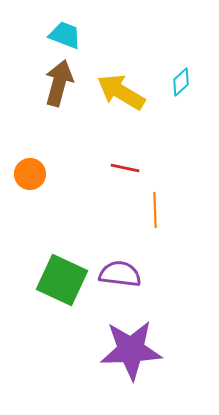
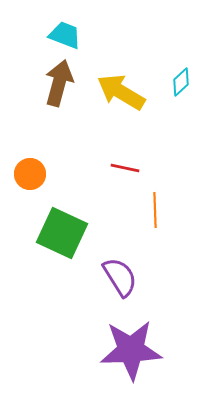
purple semicircle: moved 3 px down; rotated 51 degrees clockwise
green square: moved 47 px up
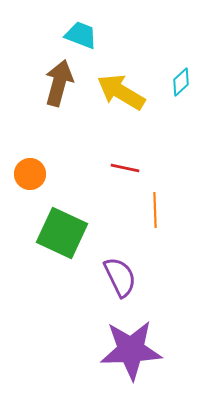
cyan trapezoid: moved 16 px right
purple semicircle: rotated 6 degrees clockwise
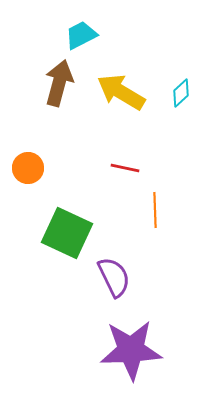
cyan trapezoid: rotated 48 degrees counterclockwise
cyan diamond: moved 11 px down
orange circle: moved 2 px left, 6 px up
green square: moved 5 px right
purple semicircle: moved 6 px left
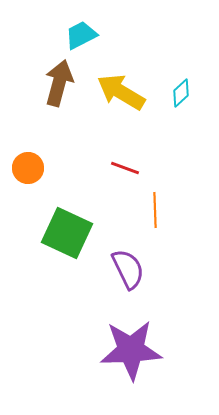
red line: rotated 8 degrees clockwise
purple semicircle: moved 14 px right, 8 px up
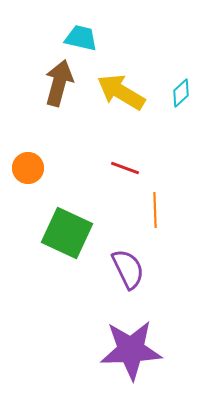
cyan trapezoid: moved 3 px down; rotated 40 degrees clockwise
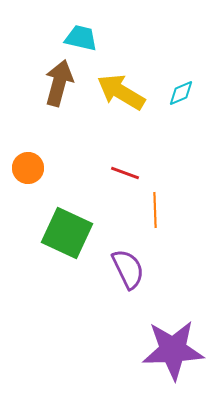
cyan diamond: rotated 20 degrees clockwise
red line: moved 5 px down
purple star: moved 42 px right
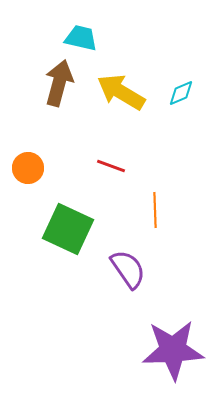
red line: moved 14 px left, 7 px up
green square: moved 1 px right, 4 px up
purple semicircle: rotated 9 degrees counterclockwise
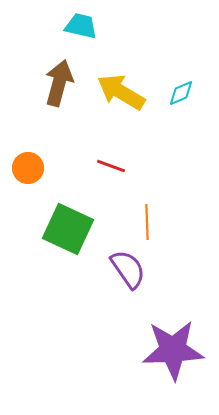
cyan trapezoid: moved 12 px up
orange line: moved 8 px left, 12 px down
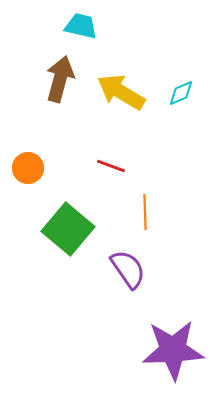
brown arrow: moved 1 px right, 4 px up
orange line: moved 2 px left, 10 px up
green square: rotated 15 degrees clockwise
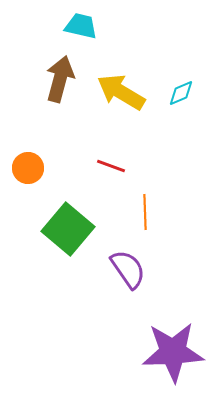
purple star: moved 2 px down
